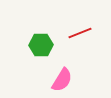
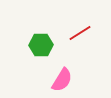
red line: rotated 10 degrees counterclockwise
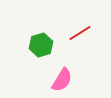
green hexagon: rotated 15 degrees counterclockwise
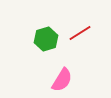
green hexagon: moved 5 px right, 6 px up
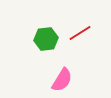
green hexagon: rotated 10 degrees clockwise
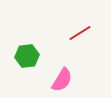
green hexagon: moved 19 px left, 17 px down
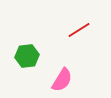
red line: moved 1 px left, 3 px up
